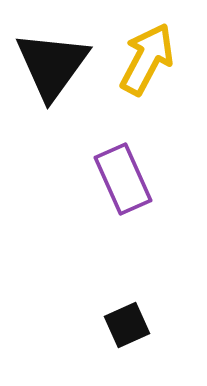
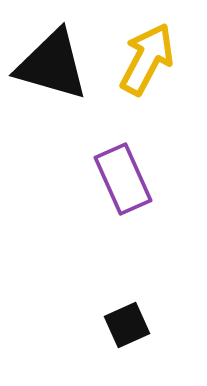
black triangle: rotated 50 degrees counterclockwise
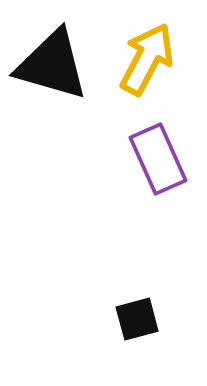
purple rectangle: moved 35 px right, 20 px up
black square: moved 10 px right, 6 px up; rotated 9 degrees clockwise
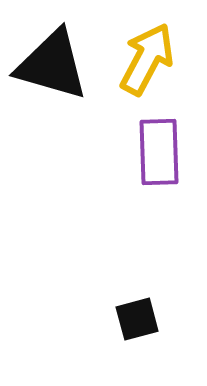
purple rectangle: moved 1 px right, 7 px up; rotated 22 degrees clockwise
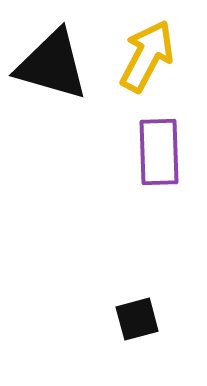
yellow arrow: moved 3 px up
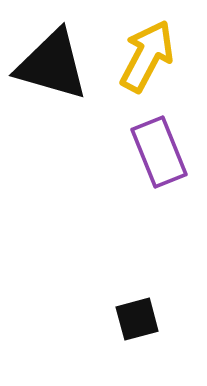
purple rectangle: rotated 20 degrees counterclockwise
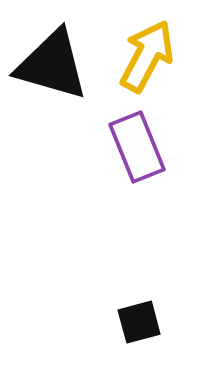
purple rectangle: moved 22 px left, 5 px up
black square: moved 2 px right, 3 px down
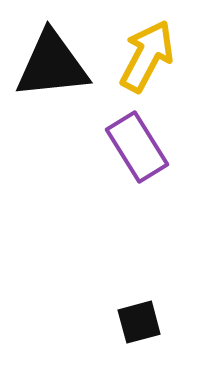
black triangle: rotated 22 degrees counterclockwise
purple rectangle: rotated 10 degrees counterclockwise
